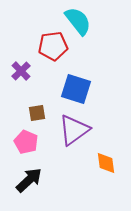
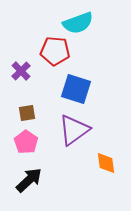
cyan semicircle: moved 2 px down; rotated 108 degrees clockwise
red pentagon: moved 2 px right, 5 px down; rotated 12 degrees clockwise
brown square: moved 10 px left
pink pentagon: rotated 10 degrees clockwise
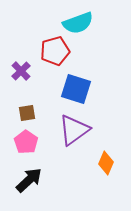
red pentagon: rotated 20 degrees counterclockwise
orange diamond: rotated 30 degrees clockwise
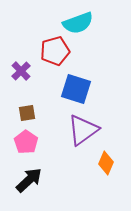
purple triangle: moved 9 px right
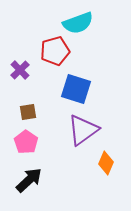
purple cross: moved 1 px left, 1 px up
brown square: moved 1 px right, 1 px up
